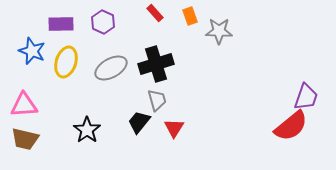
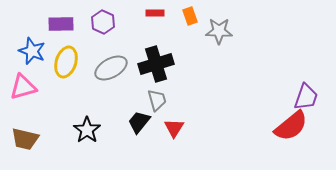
red rectangle: rotated 48 degrees counterclockwise
pink triangle: moved 1 px left, 18 px up; rotated 12 degrees counterclockwise
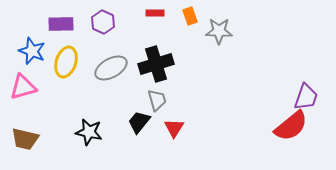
black star: moved 2 px right, 2 px down; rotated 24 degrees counterclockwise
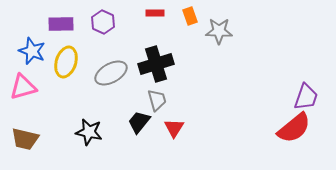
gray ellipse: moved 5 px down
red semicircle: moved 3 px right, 2 px down
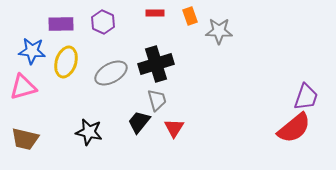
blue star: rotated 16 degrees counterclockwise
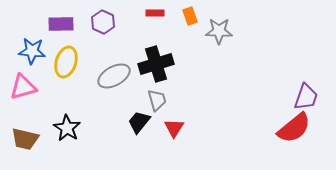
gray ellipse: moved 3 px right, 3 px down
black star: moved 22 px left, 4 px up; rotated 20 degrees clockwise
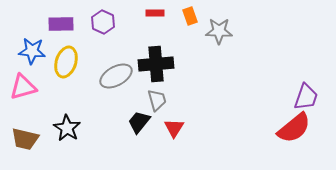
black cross: rotated 12 degrees clockwise
gray ellipse: moved 2 px right
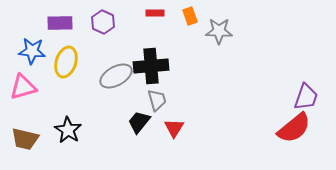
purple rectangle: moved 1 px left, 1 px up
black cross: moved 5 px left, 2 px down
black star: moved 1 px right, 2 px down
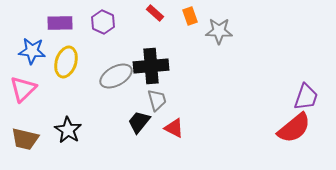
red rectangle: rotated 42 degrees clockwise
pink triangle: moved 2 px down; rotated 28 degrees counterclockwise
red triangle: rotated 35 degrees counterclockwise
